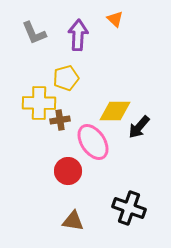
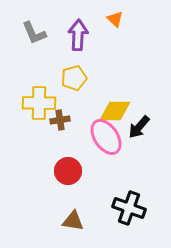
yellow pentagon: moved 8 px right
pink ellipse: moved 13 px right, 5 px up
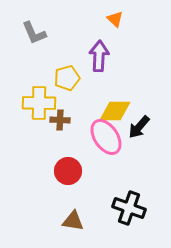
purple arrow: moved 21 px right, 21 px down
yellow pentagon: moved 7 px left
brown cross: rotated 12 degrees clockwise
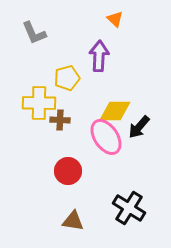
black cross: rotated 12 degrees clockwise
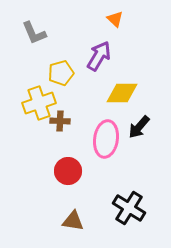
purple arrow: rotated 28 degrees clockwise
yellow pentagon: moved 6 px left, 5 px up
yellow cross: rotated 20 degrees counterclockwise
yellow diamond: moved 7 px right, 18 px up
brown cross: moved 1 px down
pink ellipse: moved 2 px down; rotated 42 degrees clockwise
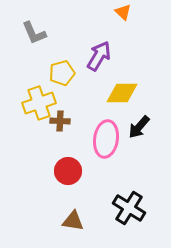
orange triangle: moved 8 px right, 7 px up
yellow pentagon: moved 1 px right
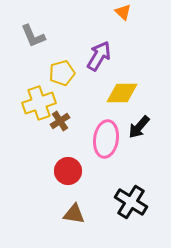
gray L-shape: moved 1 px left, 3 px down
brown cross: rotated 36 degrees counterclockwise
black cross: moved 2 px right, 6 px up
brown triangle: moved 1 px right, 7 px up
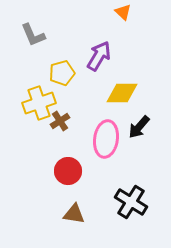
gray L-shape: moved 1 px up
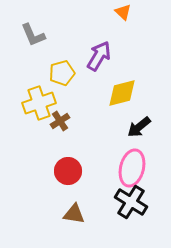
yellow diamond: rotated 16 degrees counterclockwise
black arrow: rotated 10 degrees clockwise
pink ellipse: moved 26 px right, 29 px down; rotated 6 degrees clockwise
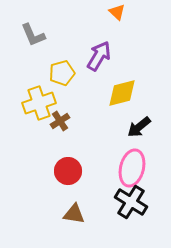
orange triangle: moved 6 px left
